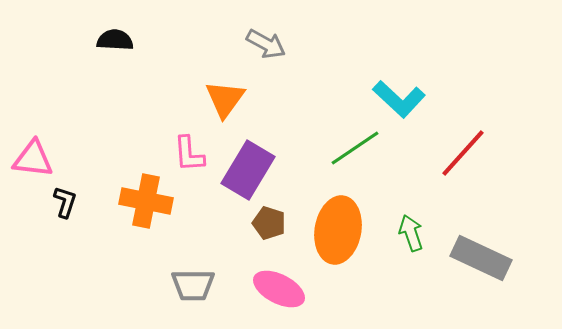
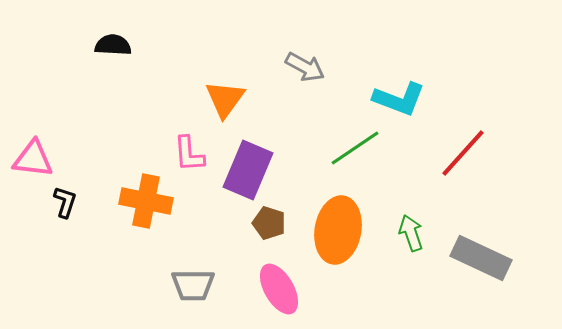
black semicircle: moved 2 px left, 5 px down
gray arrow: moved 39 px right, 23 px down
cyan L-shape: rotated 22 degrees counterclockwise
purple rectangle: rotated 8 degrees counterclockwise
pink ellipse: rotated 33 degrees clockwise
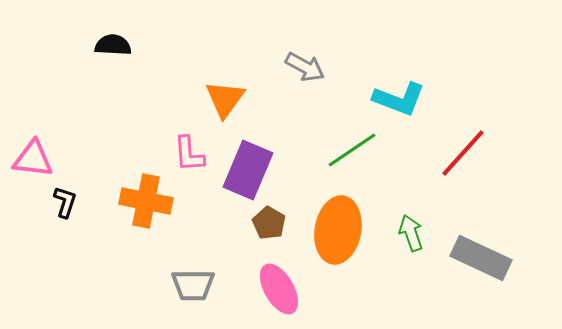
green line: moved 3 px left, 2 px down
brown pentagon: rotated 12 degrees clockwise
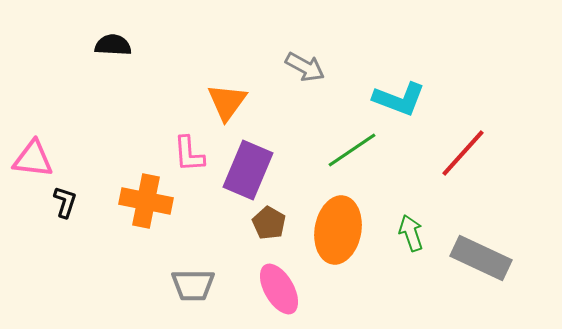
orange triangle: moved 2 px right, 3 px down
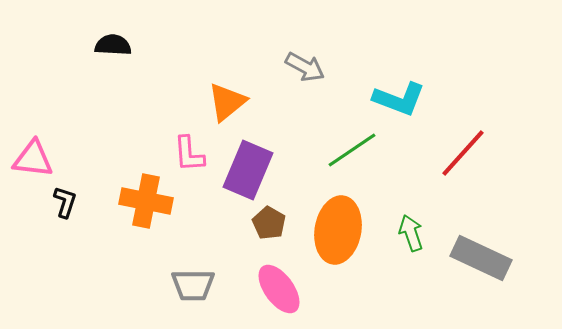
orange triangle: rotated 15 degrees clockwise
pink ellipse: rotated 6 degrees counterclockwise
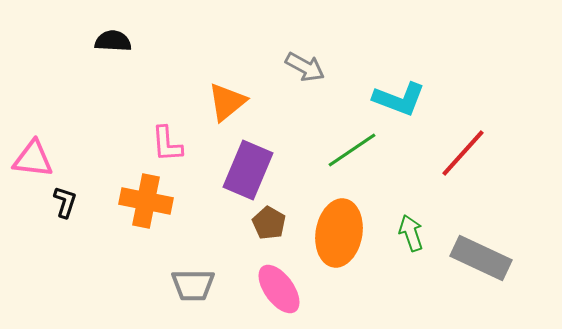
black semicircle: moved 4 px up
pink L-shape: moved 22 px left, 10 px up
orange ellipse: moved 1 px right, 3 px down
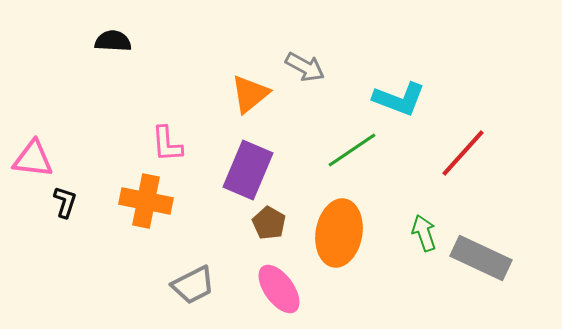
orange triangle: moved 23 px right, 8 px up
green arrow: moved 13 px right
gray trapezoid: rotated 27 degrees counterclockwise
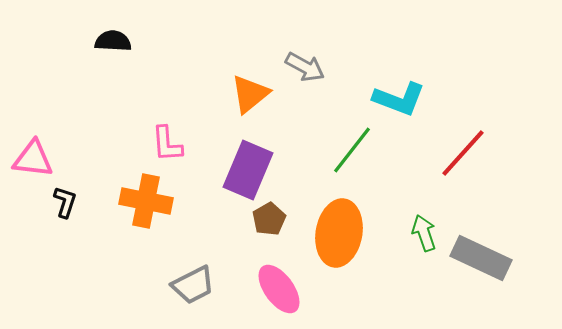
green line: rotated 18 degrees counterclockwise
brown pentagon: moved 4 px up; rotated 12 degrees clockwise
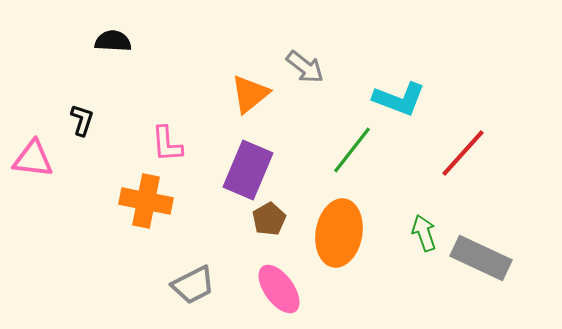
gray arrow: rotated 9 degrees clockwise
black L-shape: moved 17 px right, 82 px up
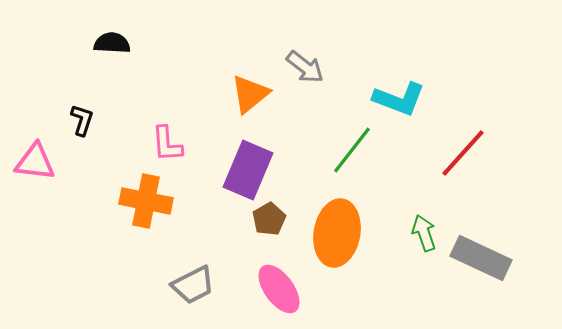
black semicircle: moved 1 px left, 2 px down
pink triangle: moved 2 px right, 3 px down
orange ellipse: moved 2 px left
